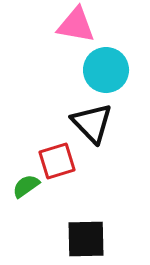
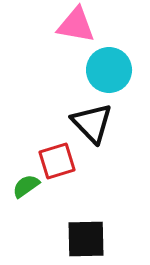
cyan circle: moved 3 px right
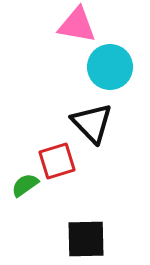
pink triangle: moved 1 px right
cyan circle: moved 1 px right, 3 px up
green semicircle: moved 1 px left, 1 px up
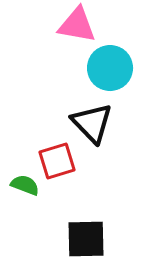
cyan circle: moved 1 px down
green semicircle: rotated 56 degrees clockwise
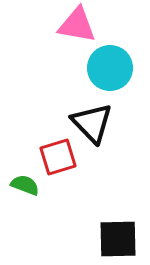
red square: moved 1 px right, 4 px up
black square: moved 32 px right
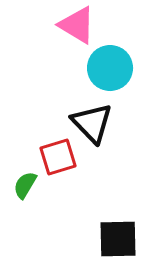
pink triangle: rotated 21 degrees clockwise
green semicircle: rotated 80 degrees counterclockwise
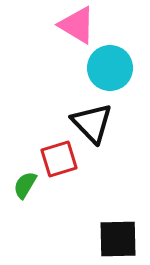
red square: moved 1 px right, 2 px down
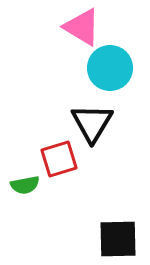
pink triangle: moved 5 px right, 2 px down
black triangle: rotated 15 degrees clockwise
green semicircle: rotated 132 degrees counterclockwise
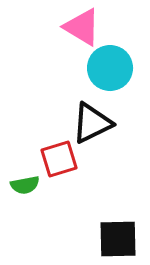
black triangle: rotated 33 degrees clockwise
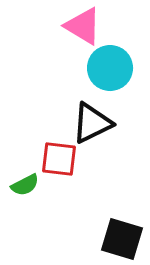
pink triangle: moved 1 px right, 1 px up
red square: rotated 24 degrees clockwise
green semicircle: rotated 16 degrees counterclockwise
black square: moved 4 px right; rotated 18 degrees clockwise
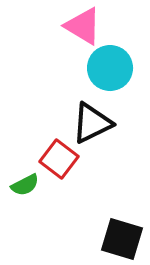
red square: rotated 30 degrees clockwise
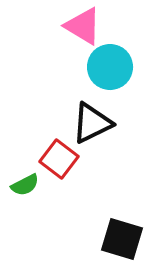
cyan circle: moved 1 px up
